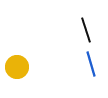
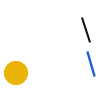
yellow circle: moved 1 px left, 6 px down
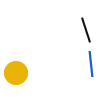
blue line: rotated 10 degrees clockwise
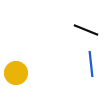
black line: rotated 50 degrees counterclockwise
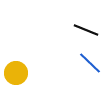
blue line: moved 1 px left, 1 px up; rotated 40 degrees counterclockwise
